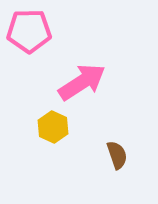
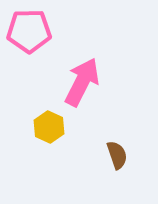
pink arrow: rotated 30 degrees counterclockwise
yellow hexagon: moved 4 px left
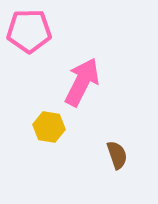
yellow hexagon: rotated 16 degrees counterclockwise
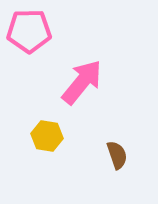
pink arrow: rotated 12 degrees clockwise
yellow hexagon: moved 2 px left, 9 px down
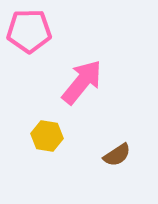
brown semicircle: rotated 76 degrees clockwise
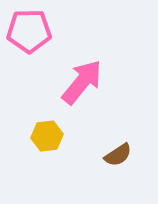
yellow hexagon: rotated 16 degrees counterclockwise
brown semicircle: moved 1 px right
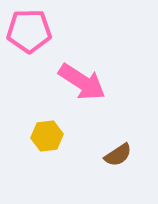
pink arrow: rotated 84 degrees clockwise
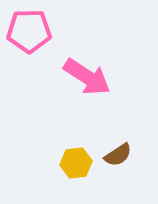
pink arrow: moved 5 px right, 5 px up
yellow hexagon: moved 29 px right, 27 px down
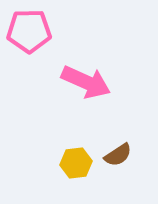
pink arrow: moved 1 px left, 5 px down; rotated 9 degrees counterclockwise
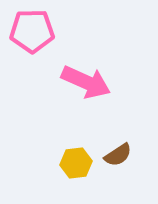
pink pentagon: moved 3 px right
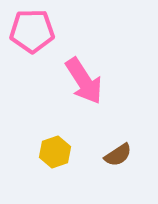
pink arrow: moved 2 px left, 1 px up; rotated 33 degrees clockwise
yellow hexagon: moved 21 px left, 11 px up; rotated 12 degrees counterclockwise
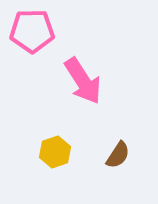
pink arrow: moved 1 px left
brown semicircle: rotated 24 degrees counterclockwise
